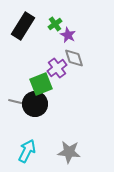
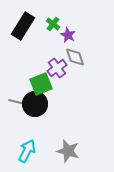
green cross: moved 2 px left; rotated 16 degrees counterclockwise
gray diamond: moved 1 px right, 1 px up
gray star: moved 1 px left, 1 px up; rotated 10 degrees clockwise
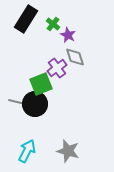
black rectangle: moved 3 px right, 7 px up
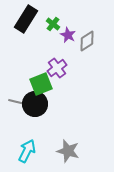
gray diamond: moved 12 px right, 16 px up; rotated 75 degrees clockwise
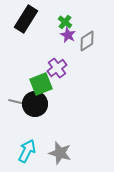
green cross: moved 12 px right, 2 px up
gray star: moved 8 px left, 2 px down
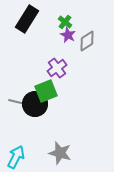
black rectangle: moved 1 px right
green square: moved 5 px right, 7 px down
cyan arrow: moved 11 px left, 6 px down
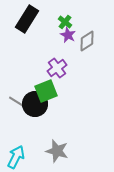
gray line: rotated 18 degrees clockwise
gray star: moved 3 px left, 2 px up
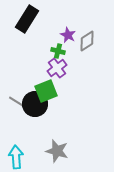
green cross: moved 7 px left, 29 px down; rotated 24 degrees counterclockwise
cyan arrow: rotated 30 degrees counterclockwise
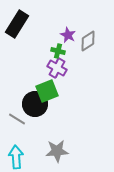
black rectangle: moved 10 px left, 5 px down
gray diamond: moved 1 px right
purple cross: rotated 24 degrees counterclockwise
green square: moved 1 px right
gray line: moved 17 px down
gray star: rotated 20 degrees counterclockwise
